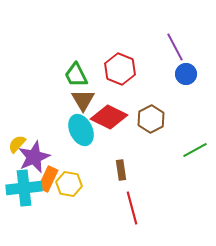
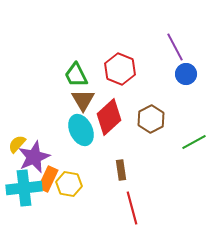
red diamond: rotated 69 degrees counterclockwise
green line: moved 1 px left, 8 px up
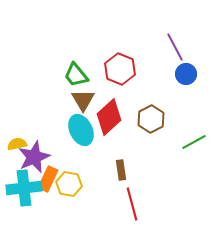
green trapezoid: rotated 12 degrees counterclockwise
yellow semicircle: rotated 36 degrees clockwise
red line: moved 4 px up
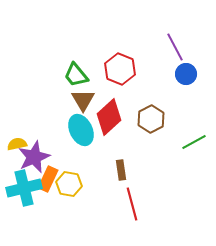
cyan cross: rotated 8 degrees counterclockwise
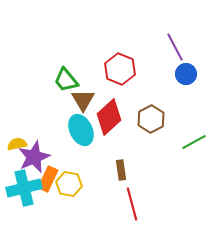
green trapezoid: moved 10 px left, 5 px down
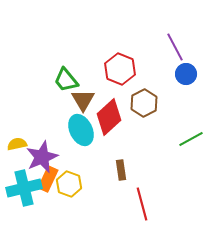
brown hexagon: moved 7 px left, 16 px up
green line: moved 3 px left, 3 px up
purple star: moved 8 px right
yellow hexagon: rotated 10 degrees clockwise
red line: moved 10 px right
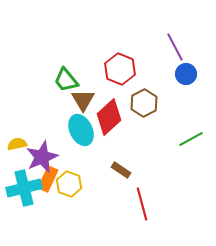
brown rectangle: rotated 48 degrees counterclockwise
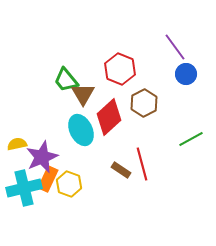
purple line: rotated 8 degrees counterclockwise
brown triangle: moved 6 px up
red line: moved 40 px up
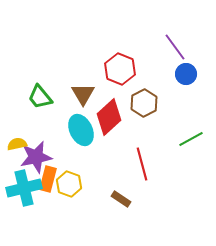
green trapezoid: moved 26 px left, 17 px down
purple star: moved 6 px left; rotated 12 degrees clockwise
brown rectangle: moved 29 px down
orange rectangle: rotated 10 degrees counterclockwise
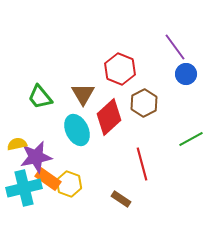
cyan ellipse: moved 4 px left
orange rectangle: rotated 70 degrees counterclockwise
